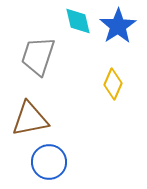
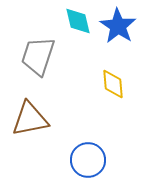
blue star: rotated 6 degrees counterclockwise
yellow diamond: rotated 28 degrees counterclockwise
blue circle: moved 39 px right, 2 px up
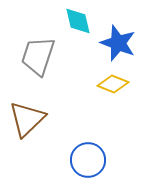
blue star: moved 17 px down; rotated 12 degrees counterclockwise
yellow diamond: rotated 64 degrees counterclockwise
brown triangle: moved 3 px left; rotated 33 degrees counterclockwise
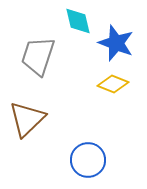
blue star: moved 2 px left
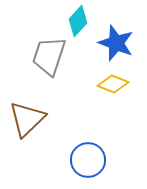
cyan diamond: rotated 56 degrees clockwise
gray trapezoid: moved 11 px right
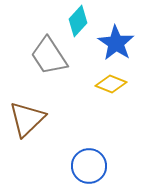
blue star: rotated 12 degrees clockwise
gray trapezoid: rotated 51 degrees counterclockwise
yellow diamond: moved 2 px left
blue circle: moved 1 px right, 6 px down
